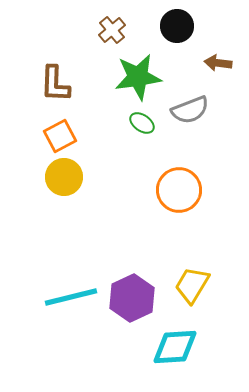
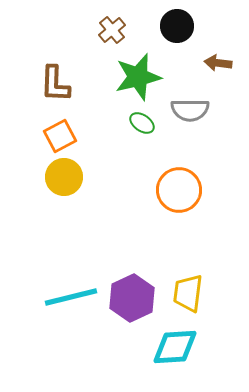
green star: rotated 6 degrees counterclockwise
gray semicircle: rotated 21 degrees clockwise
yellow trapezoid: moved 4 px left, 8 px down; rotated 24 degrees counterclockwise
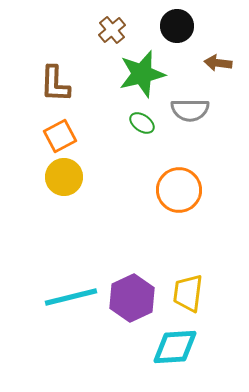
green star: moved 4 px right, 3 px up
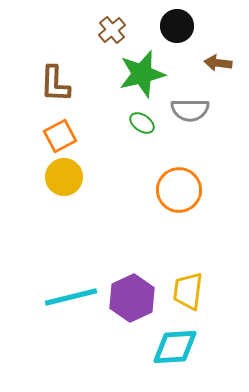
yellow trapezoid: moved 2 px up
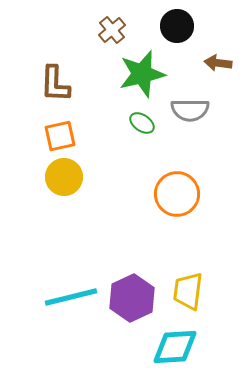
orange square: rotated 16 degrees clockwise
orange circle: moved 2 px left, 4 px down
